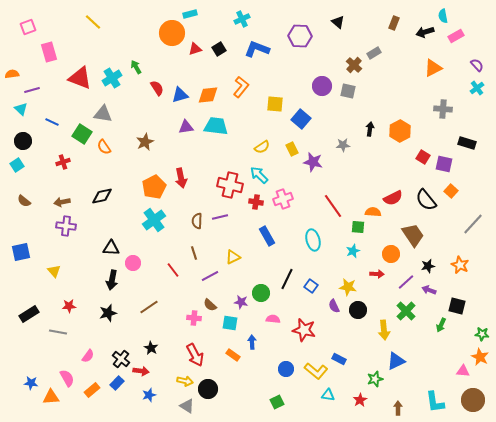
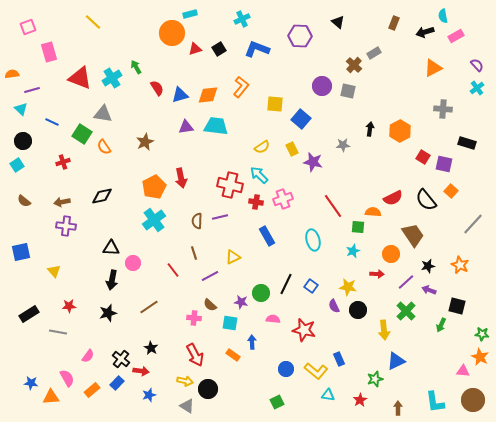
black line at (287, 279): moved 1 px left, 5 px down
blue rectangle at (339, 359): rotated 40 degrees clockwise
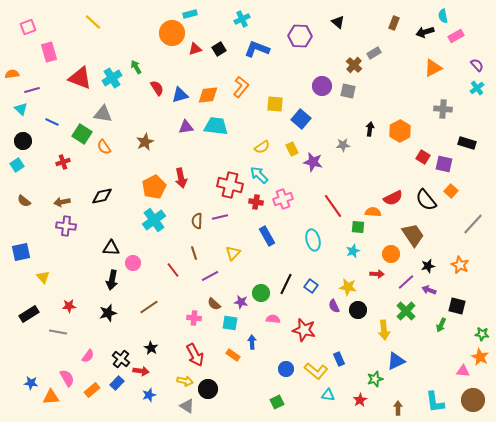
yellow triangle at (233, 257): moved 4 px up; rotated 21 degrees counterclockwise
yellow triangle at (54, 271): moved 11 px left, 6 px down
brown semicircle at (210, 305): moved 4 px right, 1 px up
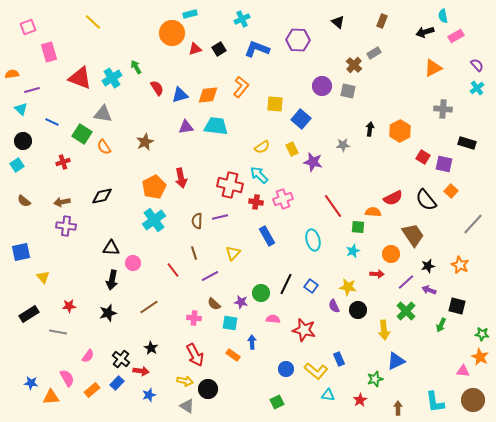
brown rectangle at (394, 23): moved 12 px left, 2 px up
purple hexagon at (300, 36): moved 2 px left, 4 px down
